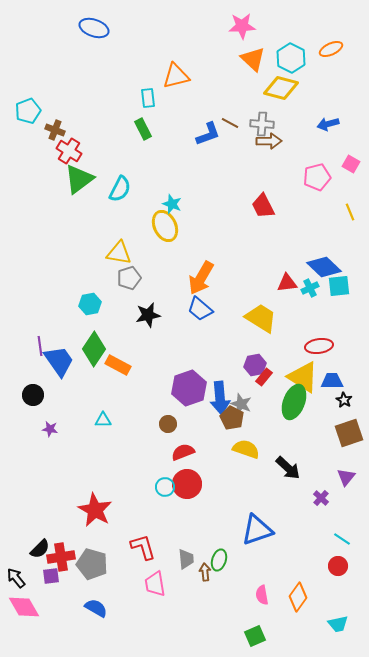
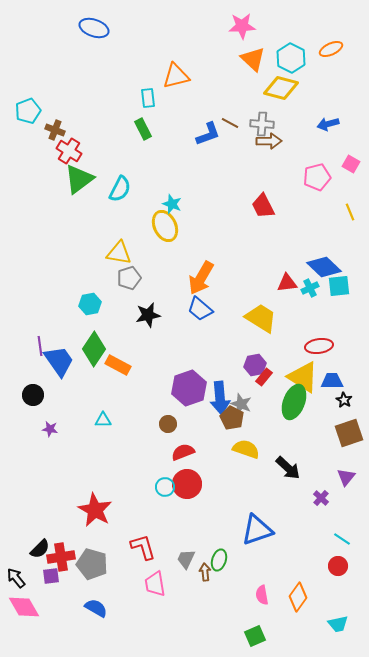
gray trapezoid at (186, 559): rotated 150 degrees counterclockwise
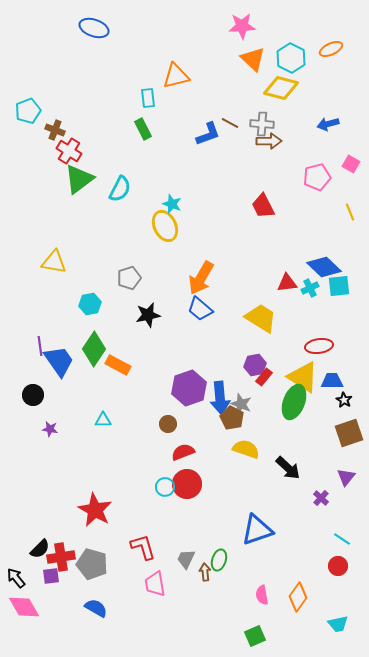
yellow triangle at (119, 253): moved 65 px left, 9 px down
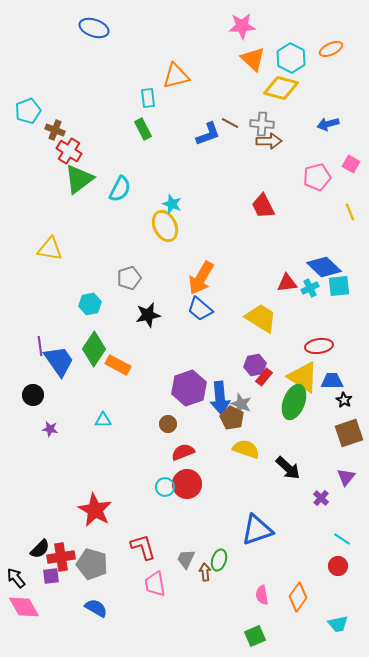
yellow triangle at (54, 262): moved 4 px left, 13 px up
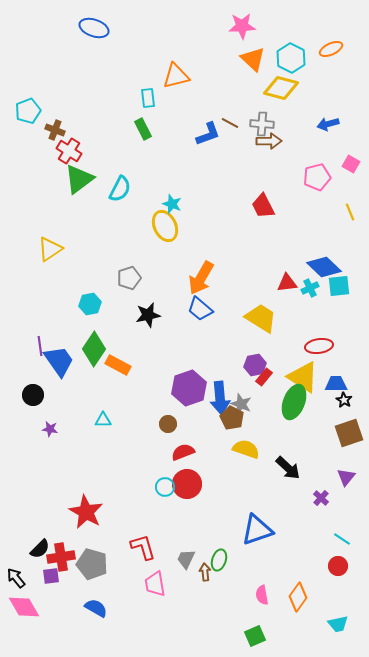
yellow triangle at (50, 249): rotated 44 degrees counterclockwise
blue trapezoid at (332, 381): moved 4 px right, 3 px down
red star at (95, 510): moved 9 px left, 2 px down
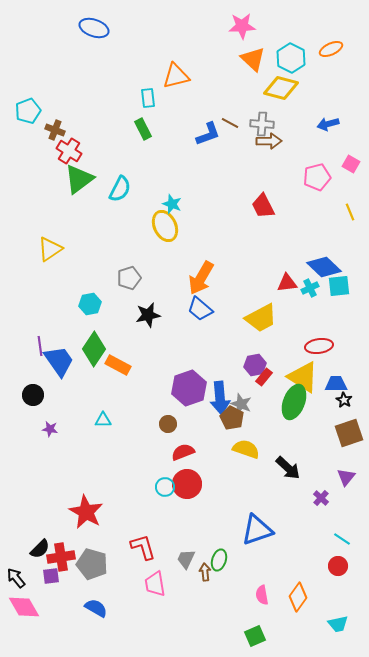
yellow trapezoid at (261, 318): rotated 120 degrees clockwise
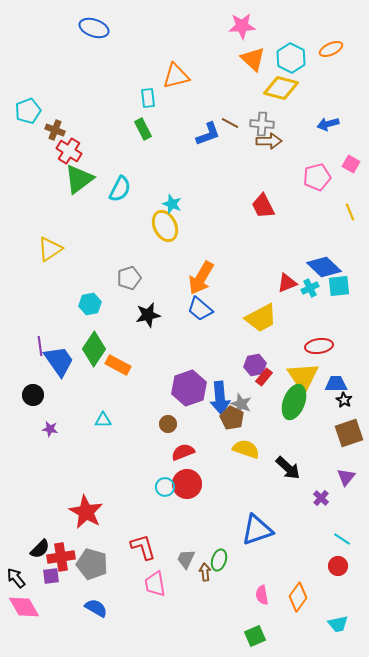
red triangle at (287, 283): rotated 15 degrees counterclockwise
yellow triangle at (303, 377): rotated 24 degrees clockwise
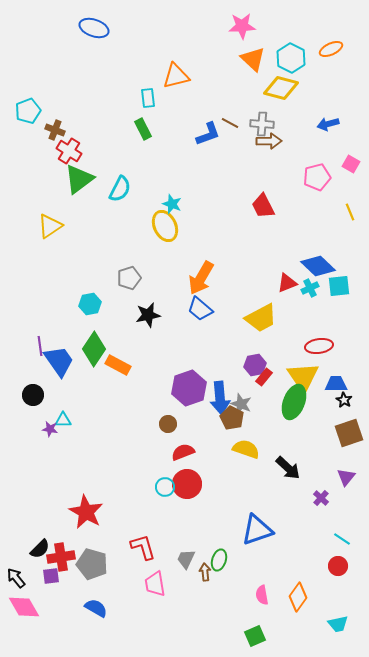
yellow triangle at (50, 249): moved 23 px up
blue diamond at (324, 267): moved 6 px left, 1 px up
cyan triangle at (103, 420): moved 40 px left
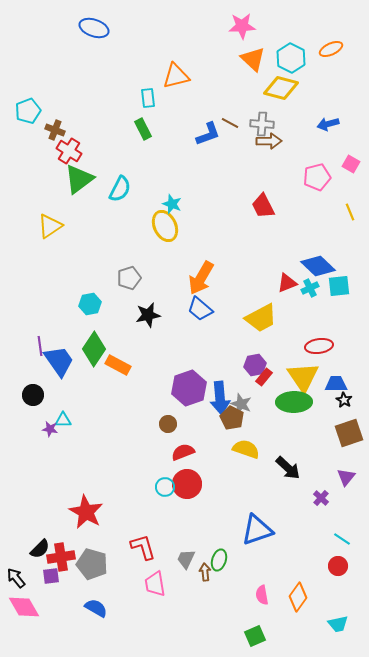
green ellipse at (294, 402): rotated 68 degrees clockwise
